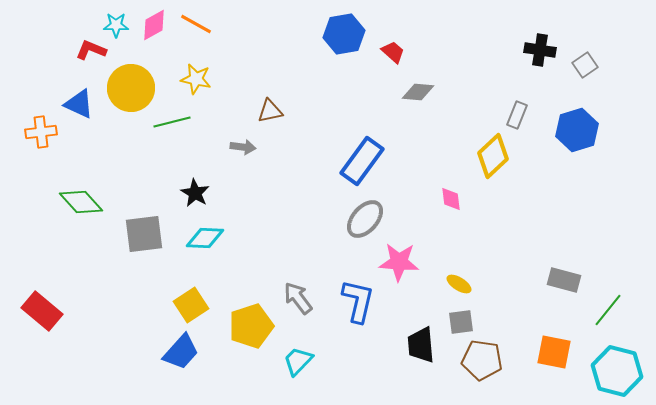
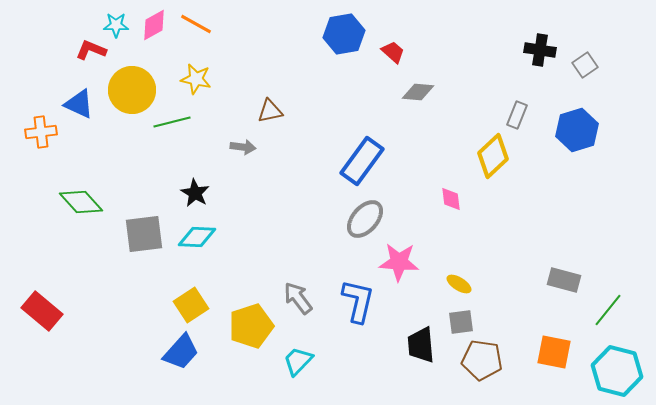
yellow circle at (131, 88): moved 1 px right, 2 px down
cyan diamond at (205, 238): moved 8 px left, 1 px up
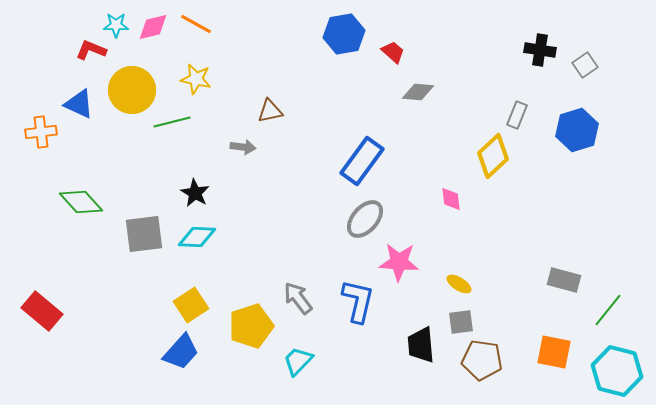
pink diamond at (154, 25): moved 1 px left, 2 px down; rotated 16 degrees clockwise
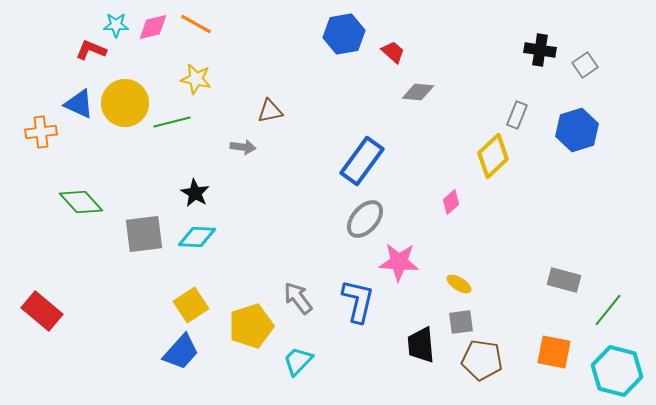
yellow circle at (132, 90): moved 7 px left, 13 px down
pink diamond at (451, 199): moved 3 px down; rotated 55 degrees clockwise
